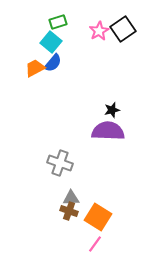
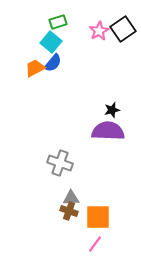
orange square: rotated 32 degrees counterclockwise
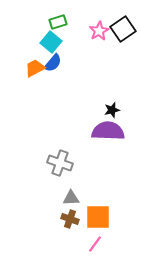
brown cross: moved 1 px right, 8 px down
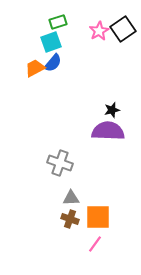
cyan square: rotated 30 degrees clockwise
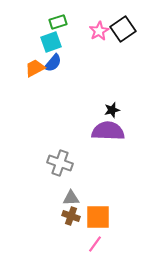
brown cross: moved 1 px right, 3 px up
